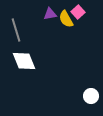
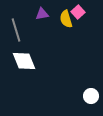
purple triangle: moved 8 px left
yellow semicircle: rotated 12 degrees clockwise
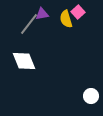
gray line: moved 13 px right, 6 px up; rotated 55 degrees clockwise
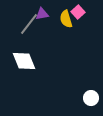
white circle: moved 2 px down
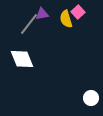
white diamond: moved 2 px left, 2 px up
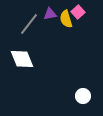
purple triangle: moved 8 px right
white circle: moved 8 px left, 2 px up
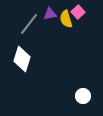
white diamond: rotated 40 degrees clockwise
